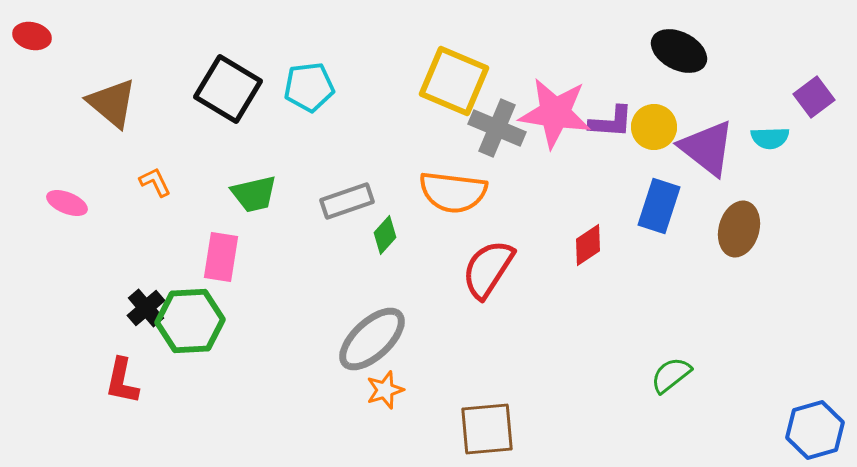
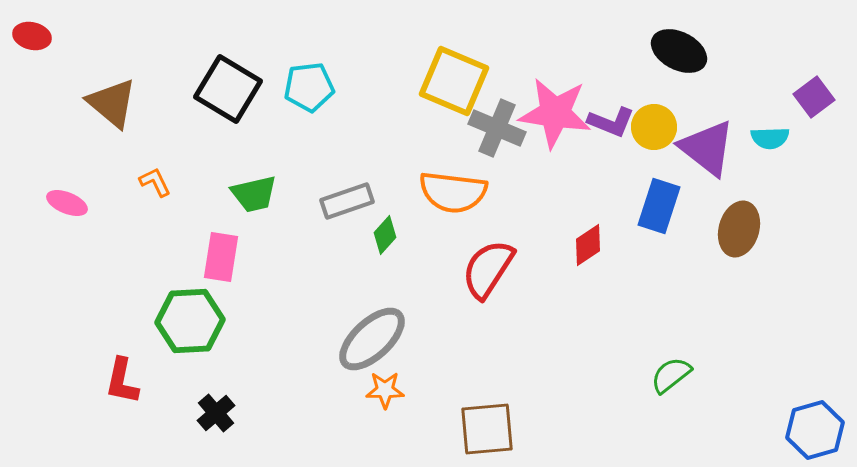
purple L-shape: rotated 18 degrees clockwise
black cross: moved 70 px right, 105 px down
orange star: rotated 18 degrees clockwise
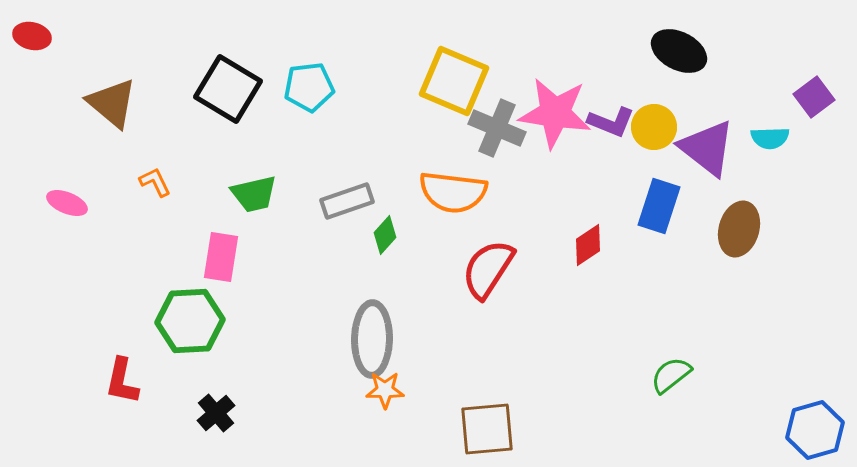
gray ellipse: rotated 46 degrees counterclockwise
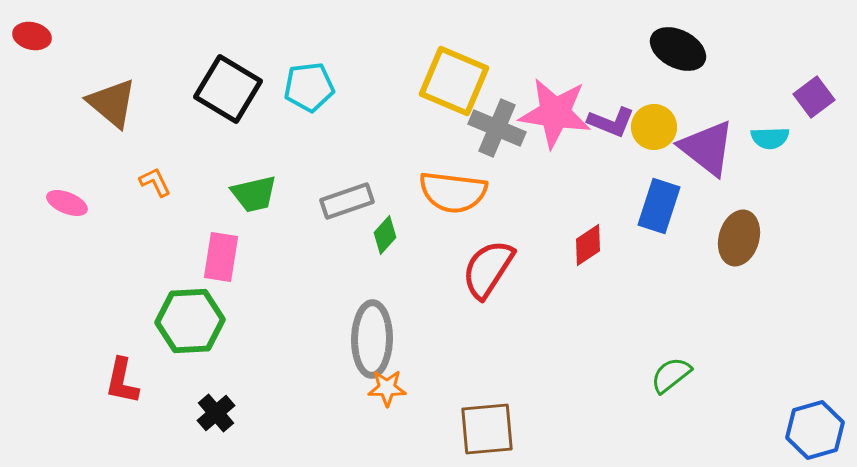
black ellipse: moved 1 px left, 2 px up
brown ellipse: moved 9 px down
orange star: moved 2 px right, 2 px up
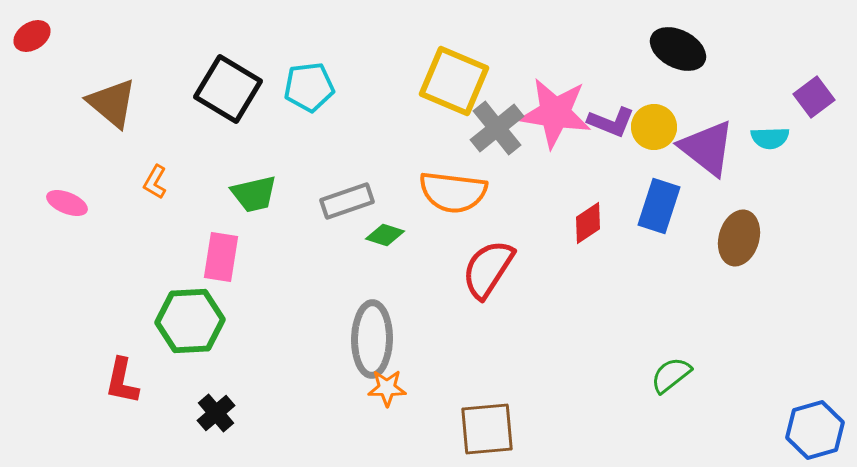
red ellipse: rotated 45 degrees counterclockwise
gray cross: rotated 28 degrees clockwise
orange L-shape: rotated 124 degrees counterclockwise
green diamond: rotated 66 degrees clockwise
red diamond: moved 22 px up
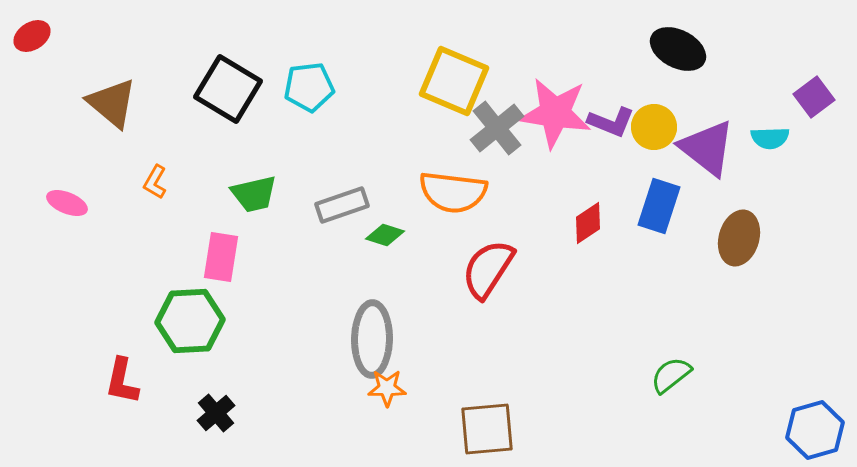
gray rectangle: moved 5 px left, 4 px down
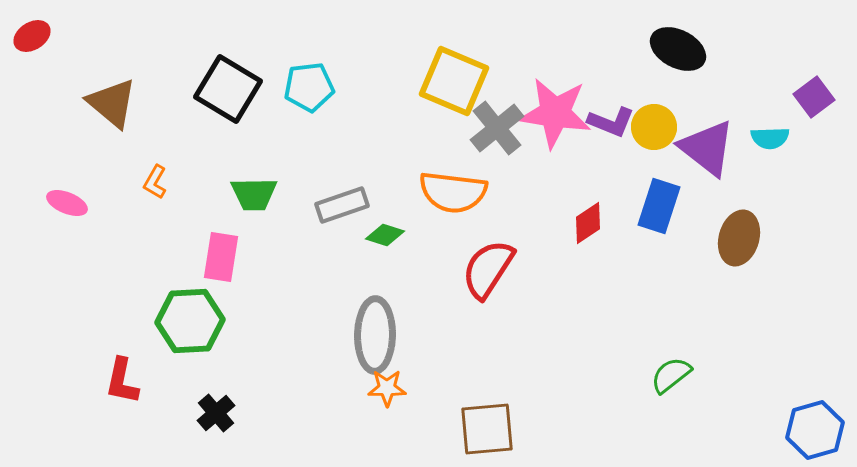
green trapezoid: rotated 12 degrees clockwise
gray ellipse: moved 3 px right, 4 px up
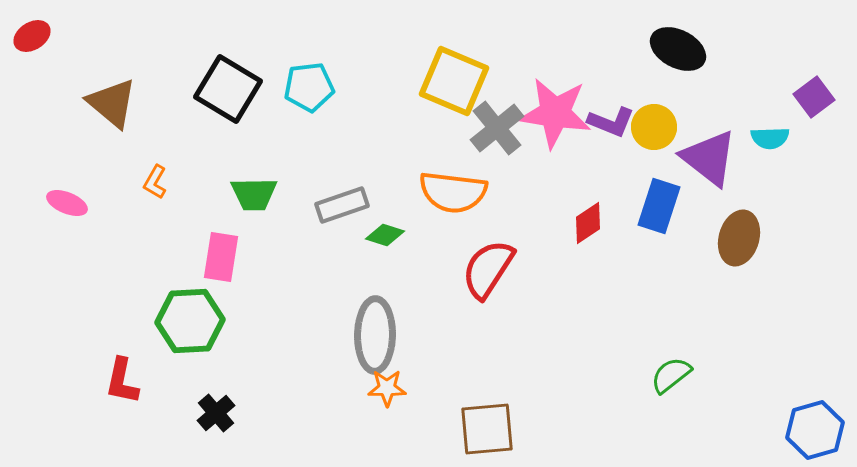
purple triangle: moved 2 px right, 10 px down
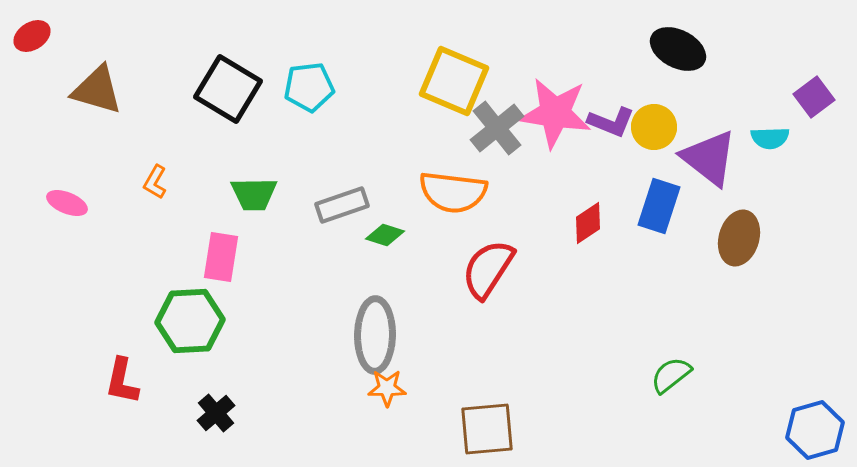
brown triangle: moved 15 px left, 13 px up; rotated 24 degrees counterclockwise
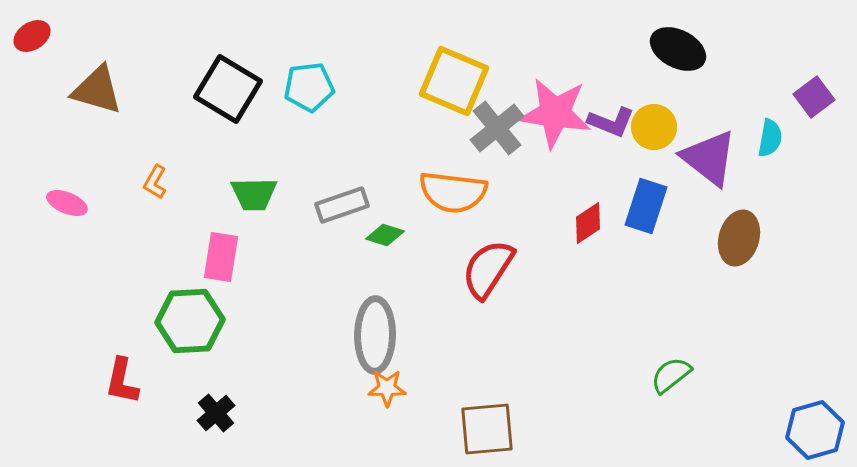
cyan semicircle: rotated 78 degrees counterclockwise
blue rectangle: moved 13 px left
